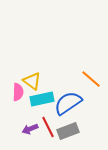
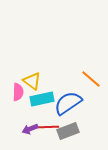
red line: rotated 65 degrees counterclockwise
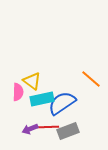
blue semicircle: moved 6 px left
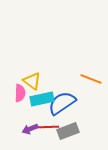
orange line: rotated 20 degrees counterclockwise
pink semicircle: moved 2 px right, 1 px down
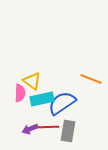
gray rectangle: rotated 60 degrees counterclockwise
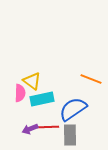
blue semicircle: moved 11 px right, 6 px down
gray rectangle: moved 2 px right, 4 px down; rotated 10 degrees counterclockwise
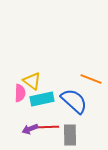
blue semicircle: moved 1 px right, 8 px up; rotated 76 degrees clockwise
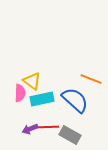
blue semicircle: moved 1 px right, 1 px up
gray rectangle: rotated 60 degrees counterclockwise
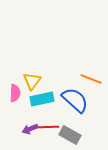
yellow triangle: rotated 30 degrees clockwise
pink semicircle: moved 5 px left
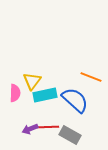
orange line: moved 2 px up
cyan rectangle: moved 3 px right, 4 px up
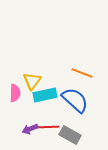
orange line: moved 9 px left, 4 px up
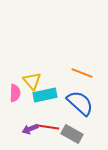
yellow triangle: rotated 18 degrees counterclockwise
blue semicircle: moved 5 px right, 3 px down
red line: rotated 10 degrees clockwise
gray rectangle: moved 2 px right, 1 px up
